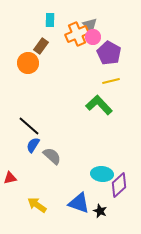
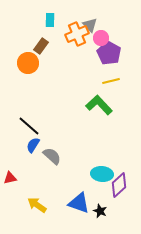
pink circle: moved 8 px right, 1 px down
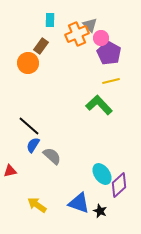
cyan ellipse: rotated 50 degrees clockwise
red triangle: moved 7 px up
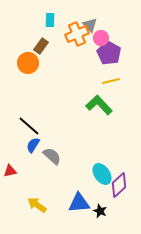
blue triangle: rotated 25 degrees counterclockwise
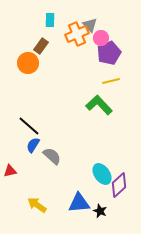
purple pentagon: rotated 20 degrees clockwise
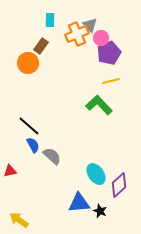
blue semicircle: rotated 119 degrees clockwise
cyan ellipse: moved 6 px left
yellow arrow: moved 18 px left, 15 px down
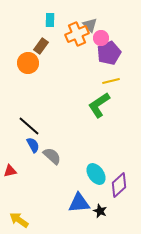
green L-shape: rotated 80 degrees counterclockwise
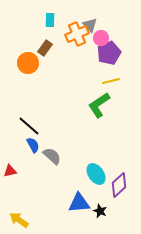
brown rectangle: moved 4 px right, 2 px down
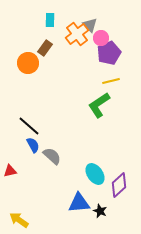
orange cross: rotated 15 degrees counterclockwise
cyan ellipse: moved 1 px left
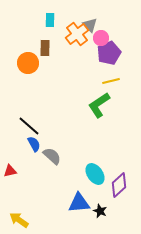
brown rectangle: rotated 35 degrees counterclockwise
blue semicircle: moved 1 px right, 1 px up
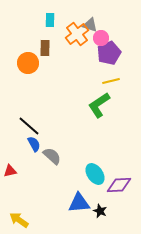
gray triangle: rotated 28 degrees counterclockwise
purple diamond: rotated 40 degrees clockwise
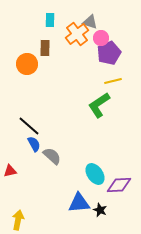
gray triangle: moved 3 px up
orange circle: moved 1 px left, 1 px down
yellow line: moved 2 px right
black star: moved 1 px up
yellow arrow: moved 1 px left; rotated 66 degrees clockwise
